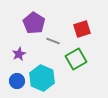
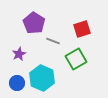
blue circle: moved 2 px down
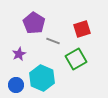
blue circle: moved 1 px left, 2 px down
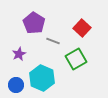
red square: moved 1 px up; rotated 30 degrees counterclockwise
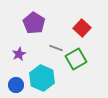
gray line: moved 3 px right, 7 px down
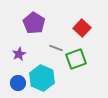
green square: rotated 10 degrees clockwise
blue circle: moved 2 px right, 2 px up
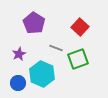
red square: moved 2 px left, 1 px up
green square: moved 2 px right
cyan hexagon: moved 4 px up
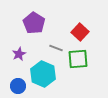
red square: moved 5 px down
green square: rotated 15 degrees clockwise
cyan hexagon: moved 1 px right
blue circle: moved 3 px down
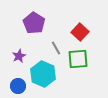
gray line: rotated 40 degrees clockwise
purple star: moved 2 px down
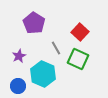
green square: rotated 30 degrees clockwise
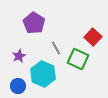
red square: moved 13 px right, 5 px down
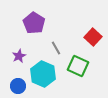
green square: moved 7 px down
